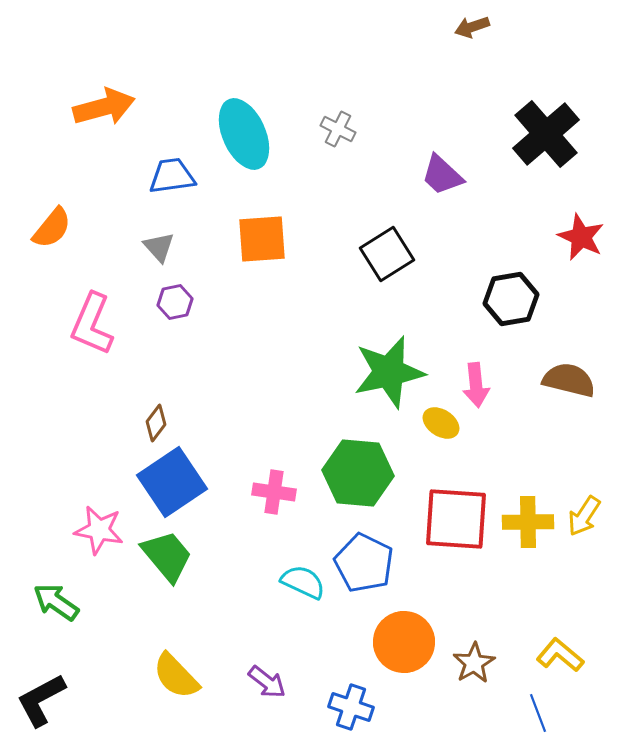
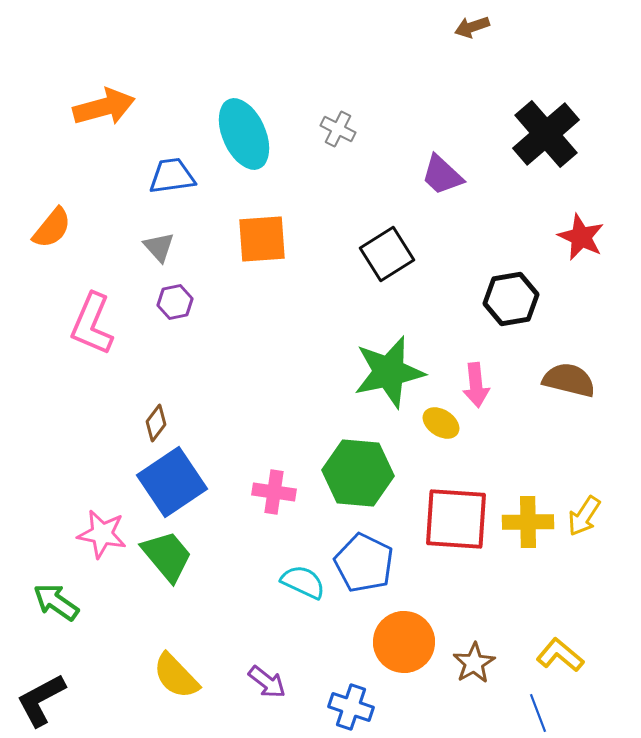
pink star: moved 3 px right, 4 px down
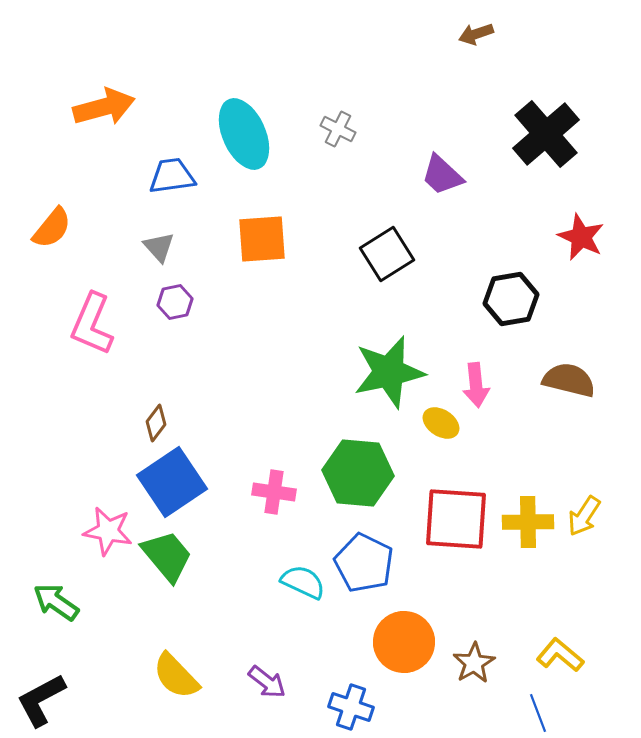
brown arrow: moved 4 px right, 7 px down
pink star: moved 6 px right, 3 px up
